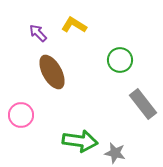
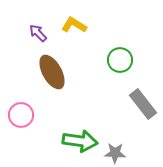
gray star: rotated 10 degrees counterclockwise
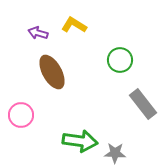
purple arrow: rotated 30 degrees counterclockwise
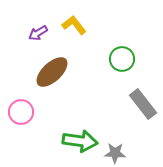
yellow L-shape: rotated 20 degrees clockwise
purple arrow: rotated 48 degrees counterclockwise
green circle: moved 2 px right, 1 px up
brown ellipse: rotated 76 degrees clockwise
pink circle: moved 3 px up
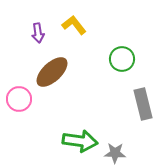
purple arrow: rotated 66 degrees counterclockwise
gray rectangle: rotated 24 degrees clockwise
pink circle: moved 2 px left, 13 px up
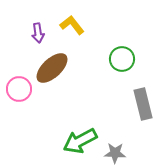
yellow L-shape: moved 2 px left
brown ellipse: moved 4 px up
pink circle: moved 10 px up
green arrow: rotated 144 degrees clockwise
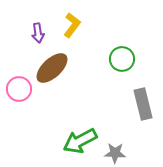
yellow L-shape: rotated 75 degrees clockwise
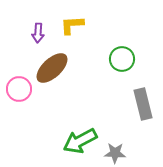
yellow L-shape: rotated 130 degrees counterclockwise
purple arrow: rotated 12 degrees clockwise
